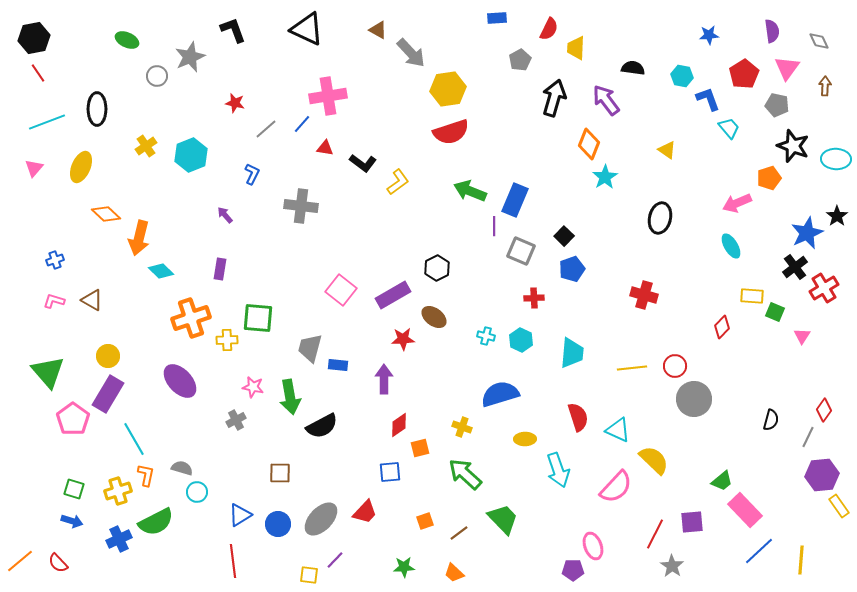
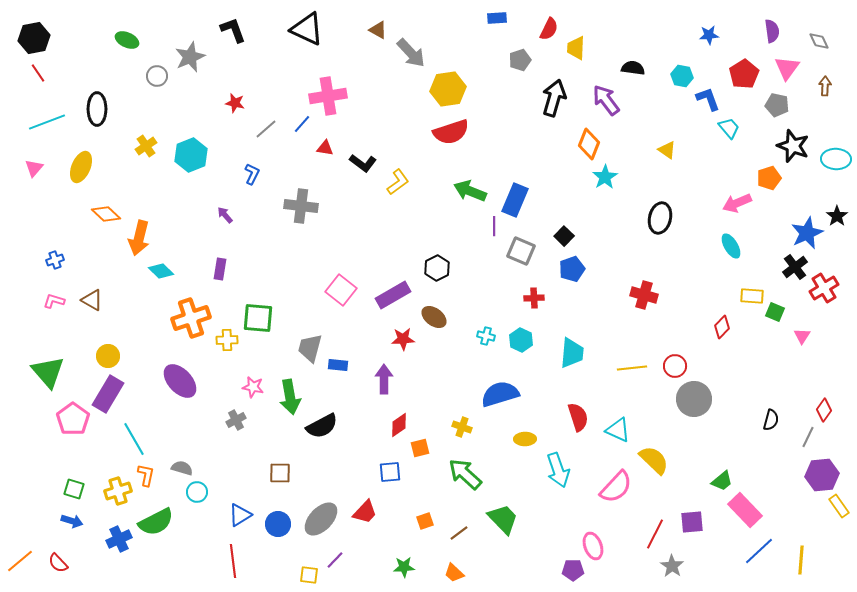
gray pentagon at (520, 60): rotated 10 degrees clockwise
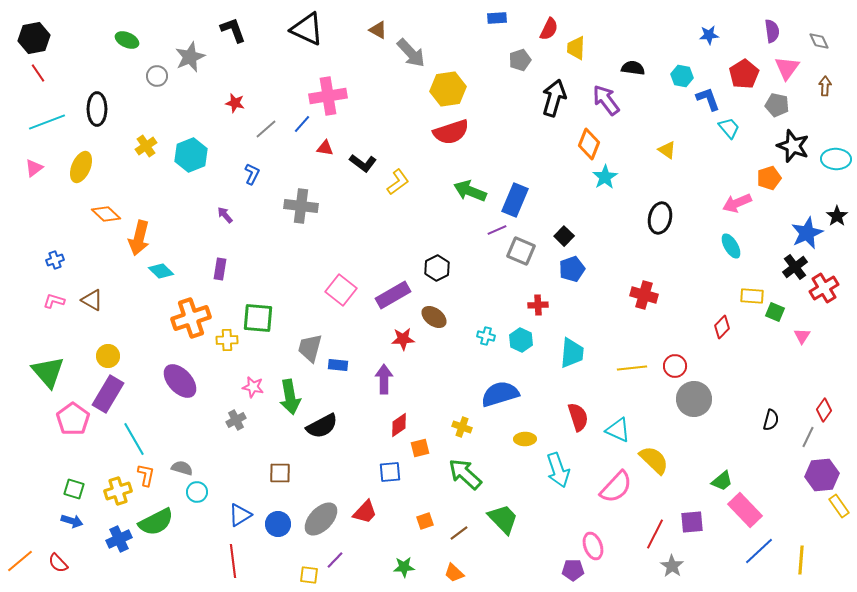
pink triangle at (34, 168): rotated 12 degrees clockwise
purple line at (494, 226): moved 3 px right, 4 px down; rotated 66 degrees clockwise
red cross at (534, 298): moved 4 px right, 7 px down
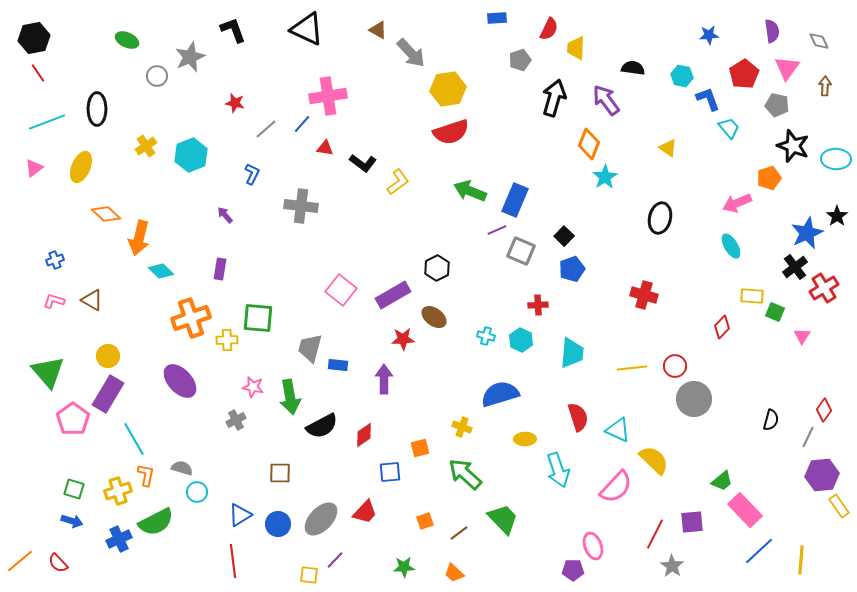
yellow triangle at (667, 150): moved 1 px right, 2 px up
red diamond at (399, 425): moved 35 px left, 10 px down
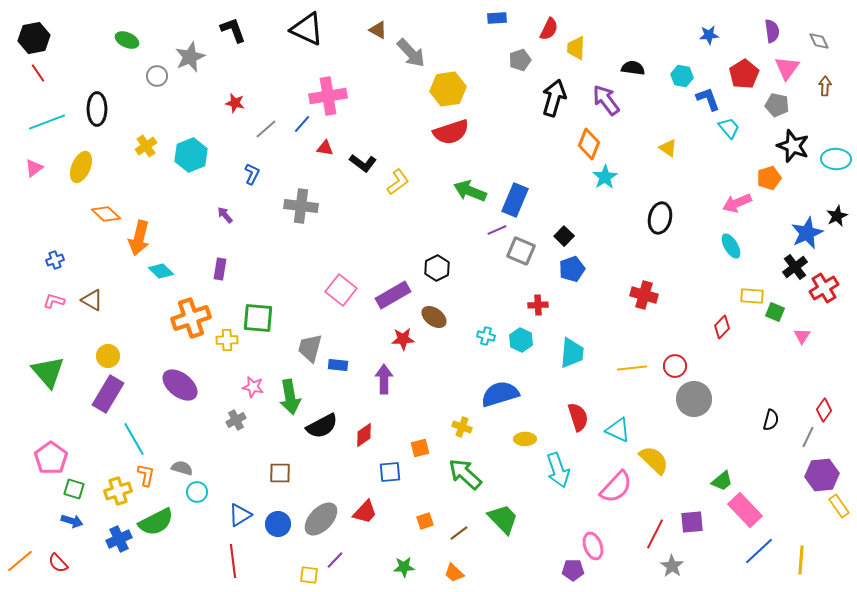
black star at (837, 216): rotated 10 degrees clockwise
purple ellipse at (180, 381): moved 4 px down; rotated 9 degrees counterclockwise
pink pentagon at (73, 419): moved 22 px left, 39 px down
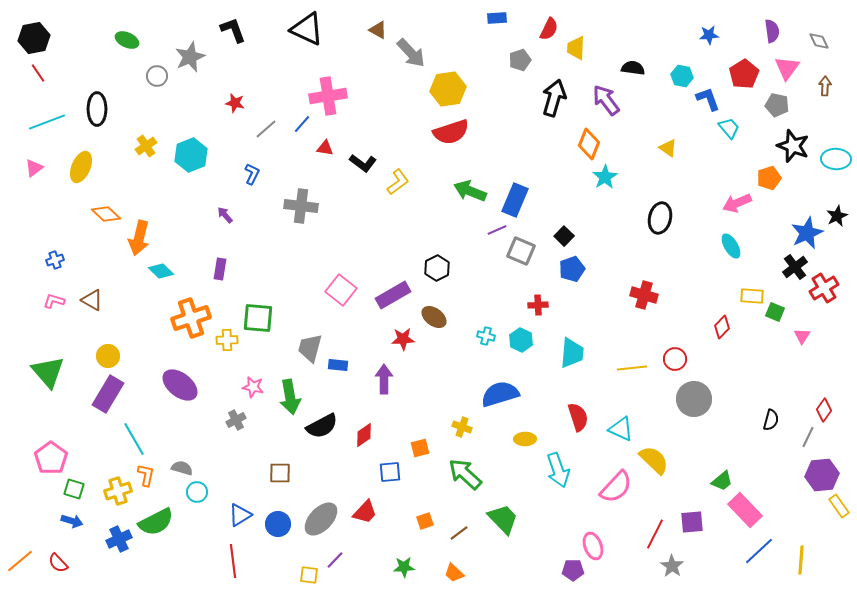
red circle at (675, 366): moved 7 px up
cyan triangle at (618, 430): moved 3 px right, 1 px up
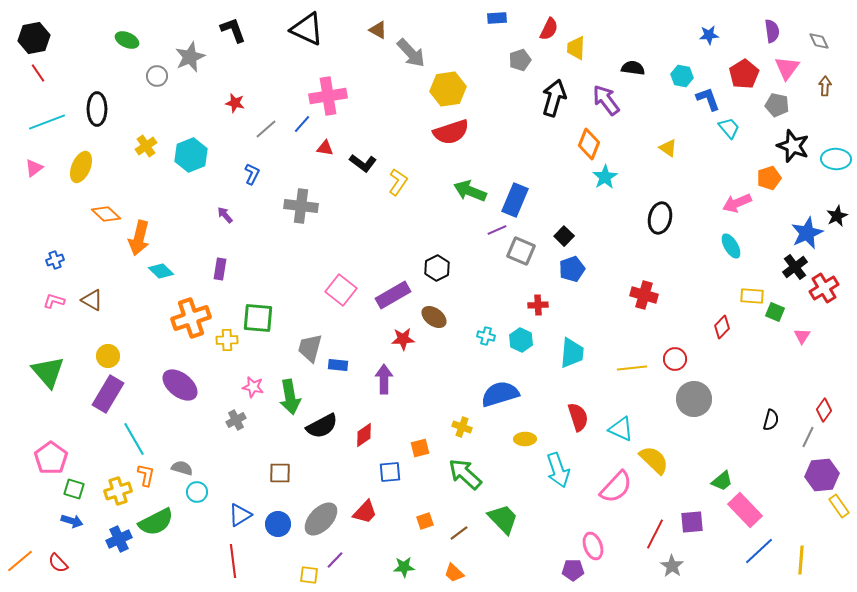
yellow L-shape at (398, 182): rotated 20 degrees counterclockwise
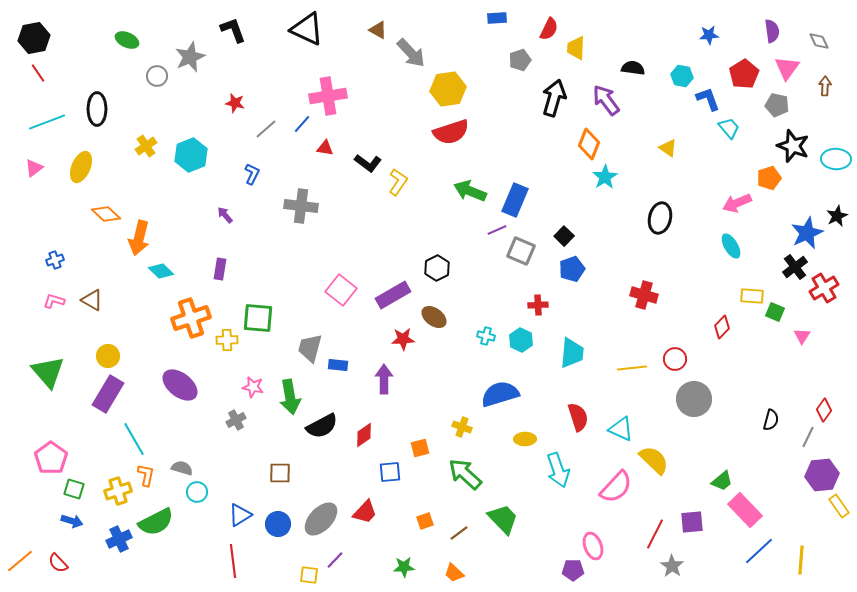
black L-shape at (363, 163): moved 5 px right
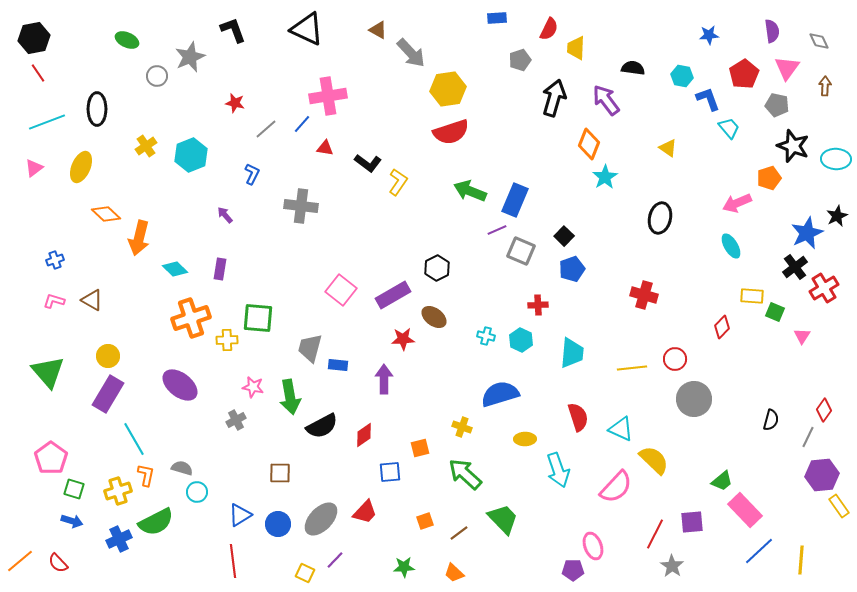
cyan diamond at (161, 271): moved 14 px right, 2 px up
yellow square at (309, 575): moved 4 px left, 2 px up; rotated 18 degrees clockwise
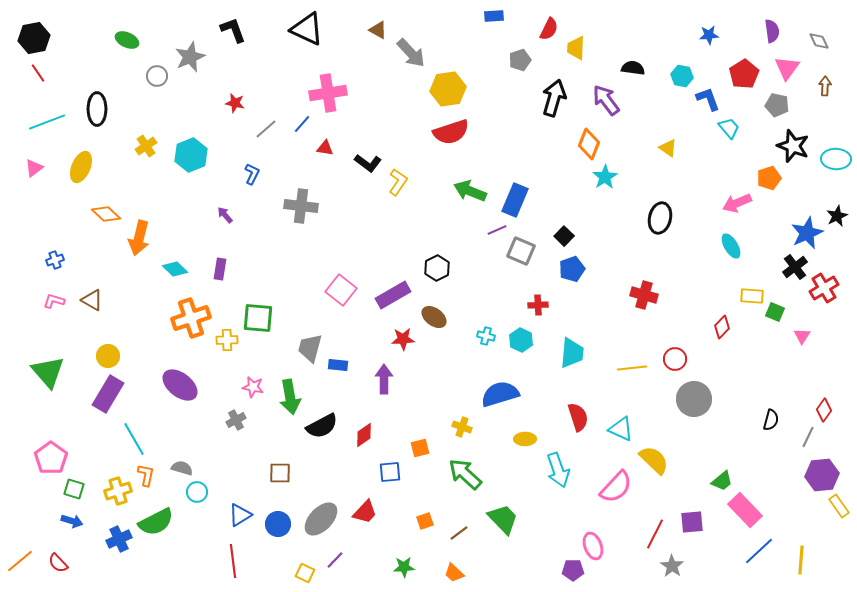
blue rectangle at (497, 18): moved 3 px left, 2 px up
pink cross at (328, 96): moved 3 px up
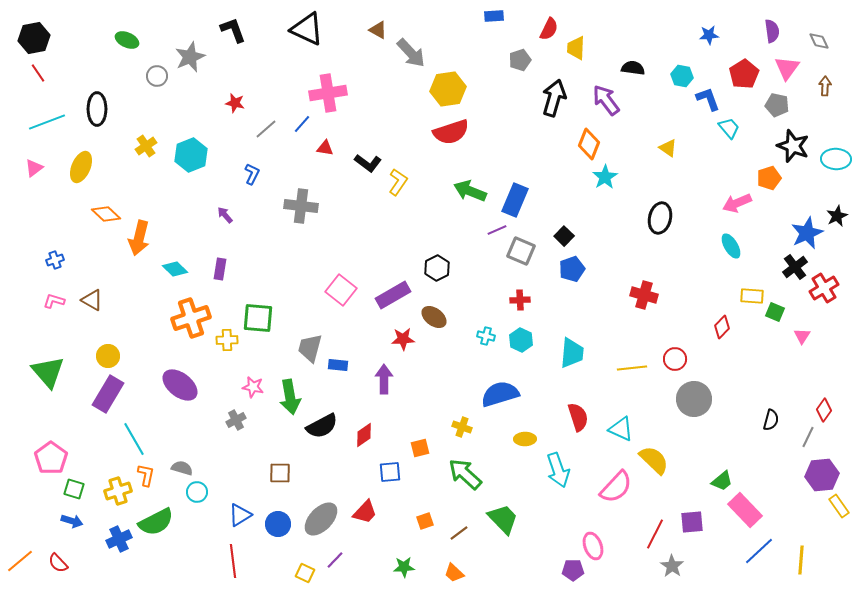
red cross at (538, 305): moved 18 px left, 5 px up
